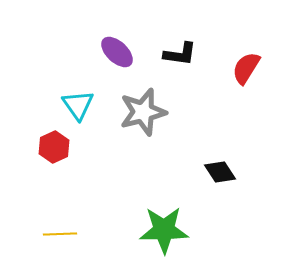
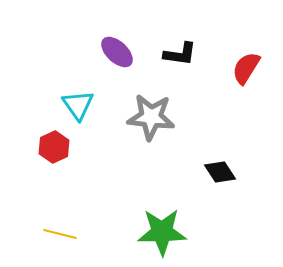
gray star: moved 8 px right, 5 px down; rotated 21 degrees clockwise
green star: moved 2 px left, 2 px down
yellow line: rotated 16 degrees clockwise
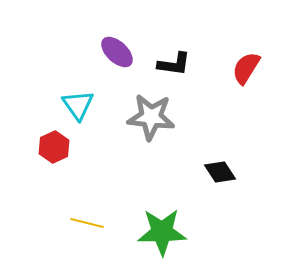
black L-shape: moved 6 px left, 10 px down
yellow line: moved 27 px right, 11 px up
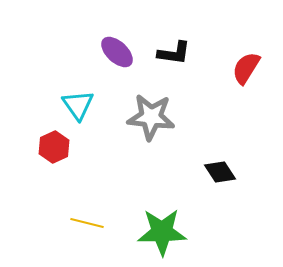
black L-shape: moved 11 px up
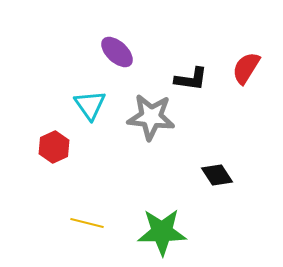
black L-shape: moved 17 px right, 26 px down
cyan triangle: moved 12 px right
black diamond: moved 3 px left, 3 px down
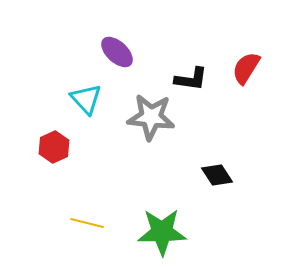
cyan triangle: moved 4 px left, 6 px up; rotated 8 degrees counterclockwise
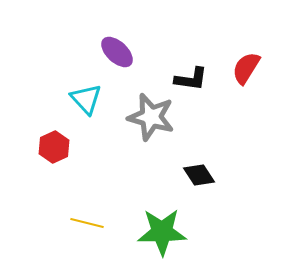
gray star: rotated 9 degrees clockwise
black diamond: moved 18 px left
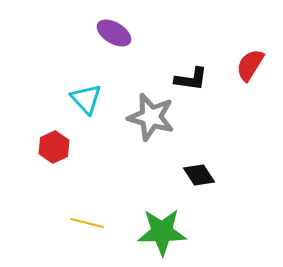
purple ellipse: moved 3 px left, 19 px up; rotated 12 degrees counterclockwise
red semicircle: moved 4 px right, 3 px up
